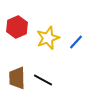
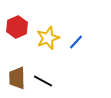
black line: moved 1 px down
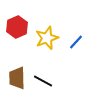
yellow star: moved 1 px left
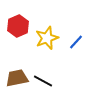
red hexagon: moved 1 px right, 1 px up
brown trapezoid: rotated 80 degrees clockwise
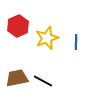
blue line: rotated 42 degrees counterclockwise
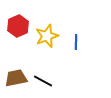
yellow star: moved 2 px up
brown trapezoid: moved 1 px left
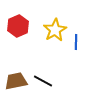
yellow star: moved 8 px right, 6 px up; rotated 10 degrees counterclockwise
brown trapezoid: moved 3 px down
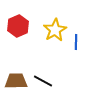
brown trapezoid: rotated 10 degrees clockwise
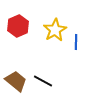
brown trapezoid: rotated 40 degrees clockwise
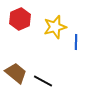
red hexagon: moved 2 px right, 7 px up
yellow star: moved 3 px up; rotated 15 degrees clockwise
brown trapezoid: moved 8 px up
